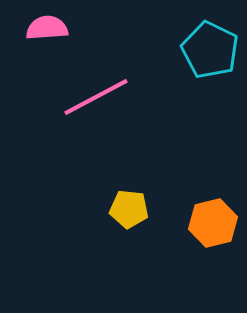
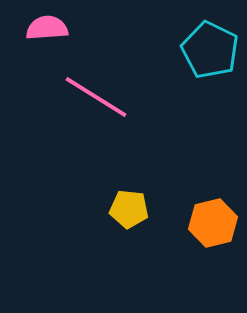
pink line: rotated 60 degrees clockwise
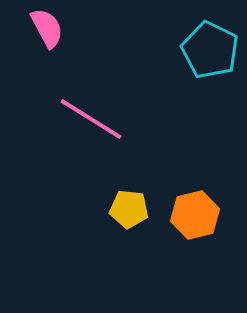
pink semicircle: rotated 66 degrees clockwise
pink line: moved 5 px left, 22 px down
orange hexagon: moved 18 px left, 8 px up
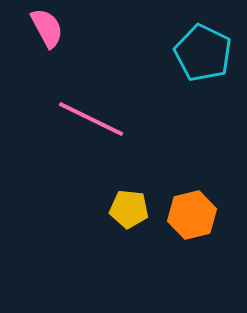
cyan pentagon: moved 7 px left, 3 px down
pink line: rotated 6 degrees counterclockwise
orange hexagon: moved 3 px left
